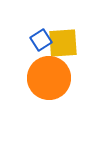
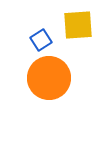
yellow square: moved 15 px right, 18 px up
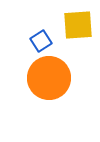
blue square: moved 1 px down
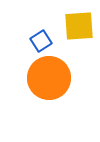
yellow square: moved 1 px right, 1 px down
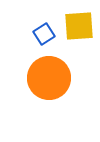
blue square: moved 3 px right, 7 px up
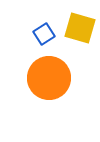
yellow square: moved 1 px right, 2 px down; rotated 20 degrees clockwise
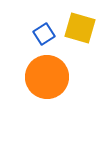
orange circle: moved 2 px left, 1 px up
